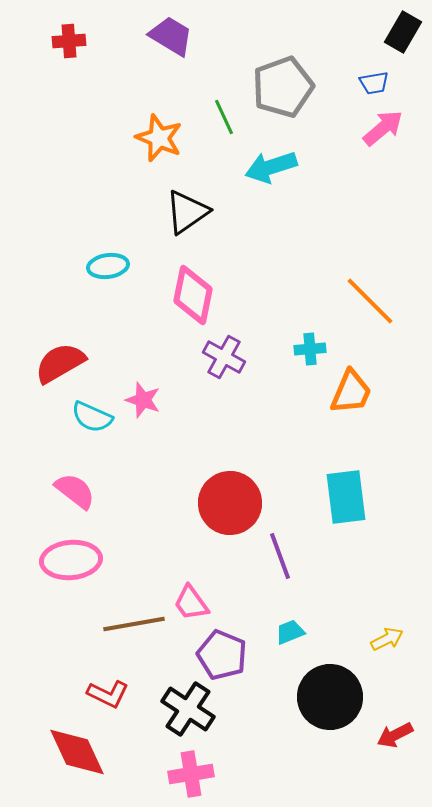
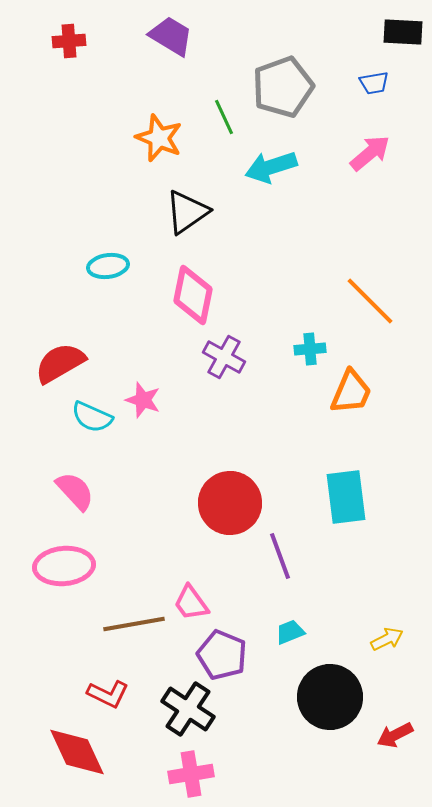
black rectangle: rotated 63 degrees clockwise
pink arrow: moved 13 px left, 25 px down
pink semicircle: rotated 9 degrees clockwise
pink ellipse: moved 7 px left, 6 px down
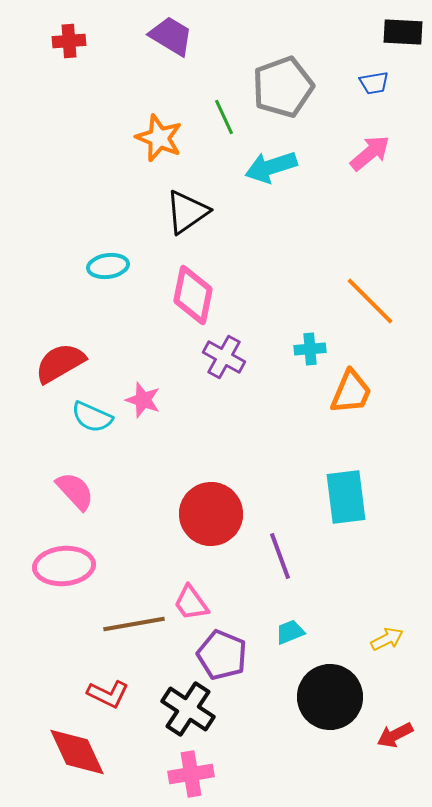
red circle: moved 19 px left, 11 px down
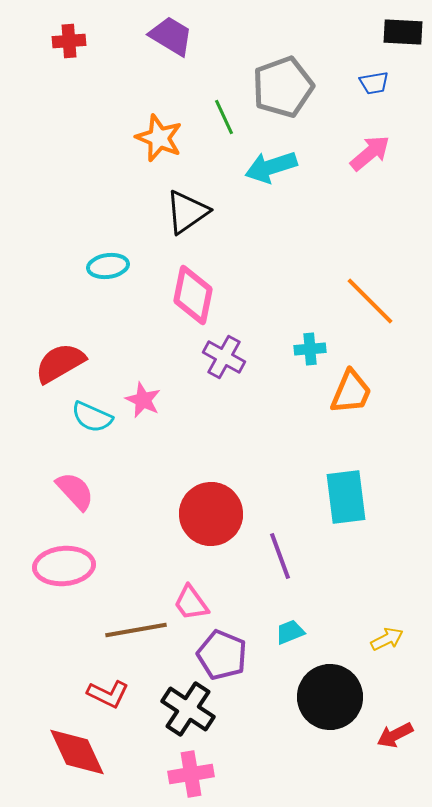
pink star: rotated 6 degrees clockwise
brown line: moved 2 px right, 6 px down
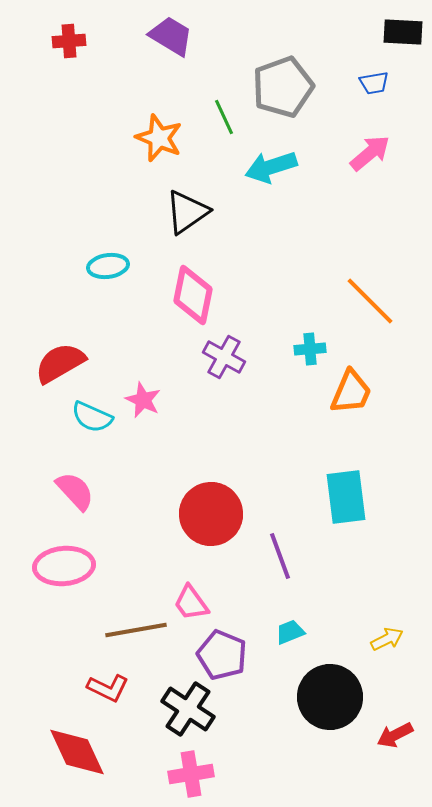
red L-shape: moved 6 px up
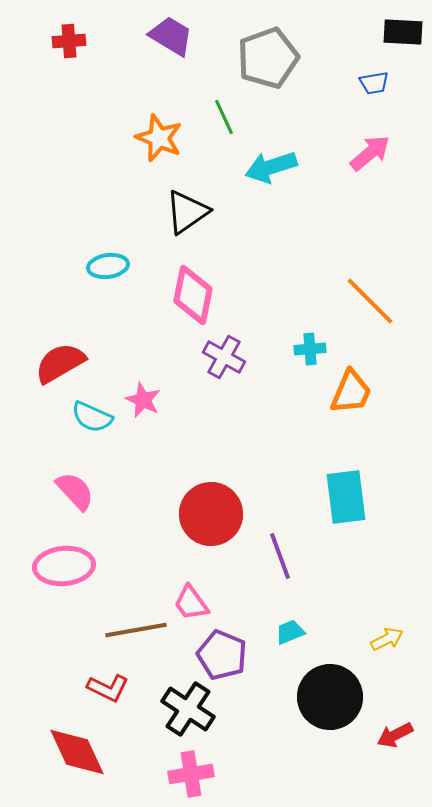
gray pentagon: moved 15 px left, 29 px up
